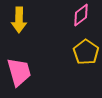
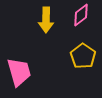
yellow arrow: moved 27 px right
yellow pentagon: moved 3 px left, 4 px down
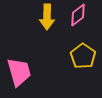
pink diamond: moved 3 px left
yellow arrow: moved 1 px right, 3 px up
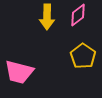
pink trapezoid: rotated 120 degrees clockwise
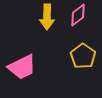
pink trapezoid: moved 3 px right, 5 px up; rotated 40 degrees counterclockwise
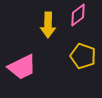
yellow arrow: moved 1 px right, 8 px down
yellow pentagon: rotated 15 degrees counterclockwise
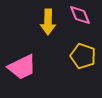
pink diamond: moved 2 px right; rotated 75 degrees counterclockwise
yellow arrow: moved 3 px up
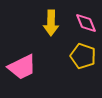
pink diamond: moved 6 px right, 8 px down
yellow arrow: moved 3 px right, 1 px down
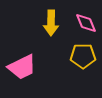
yellow pentagon: rotated 20 degrees counterclockwise
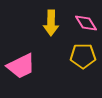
pink diamond: rotated 10 degrees counterclockwise
pink trapezoid: moved 1 px left, 1 px up
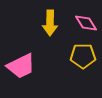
yellow arrow: moved 1 px left
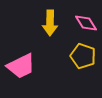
yellow pentagon: rotated 20 degrees clockwise
